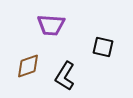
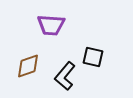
black square: moved 10 px left, 10 px down
black L-shape: rotated 8 degrees clockwise
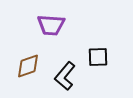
black square: moved 5 px right; rotated 15 degrees counterclockwise
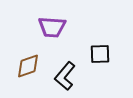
purple trapezoid: moved 1 px right, 2 px down
black square: moved 2 px right, 3 px up
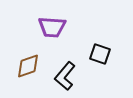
black square: rotated 20 degrees clockwise
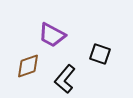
purple trapezoid: moved 8 px down; rotated 24 degrees clockwise
black L-shape: moved 3 px down
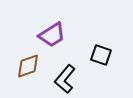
purple trapezoid: rotated 60 degrees counterclockwise
black square: moved 1 px right, 1 px down
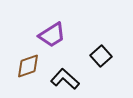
black square: moved 1 px down; rotated 30 degrees clockwise
black L-shape: rotated 92 degrees clockwise
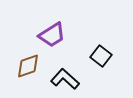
black square: rotated 10 degrees counterclockwise
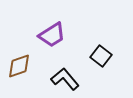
brown diamond: moved 9 px left
black L-shape: rotated 8 degrees clockwise
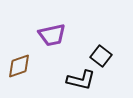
purple trapezoid: rotated 20 degrees clockwise
black L-shape: moved 16 px right, 1 px down; rotated 144 degrees clockwise
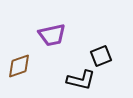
black square: rotated 30 degrees clockwise
